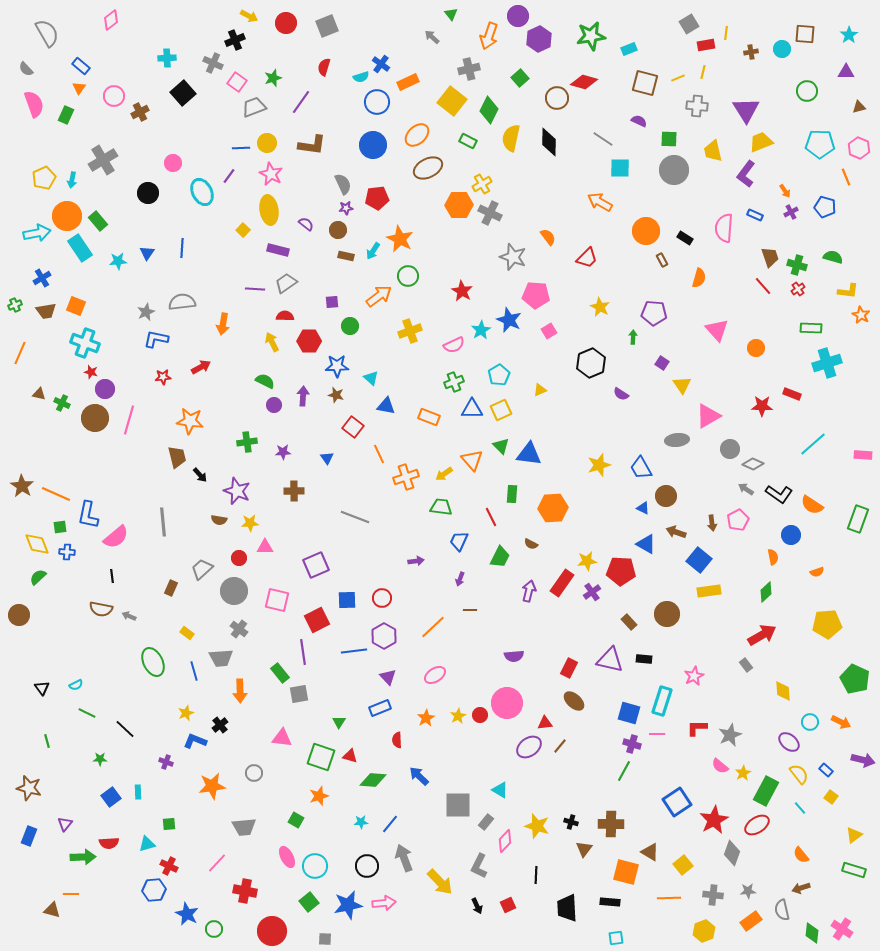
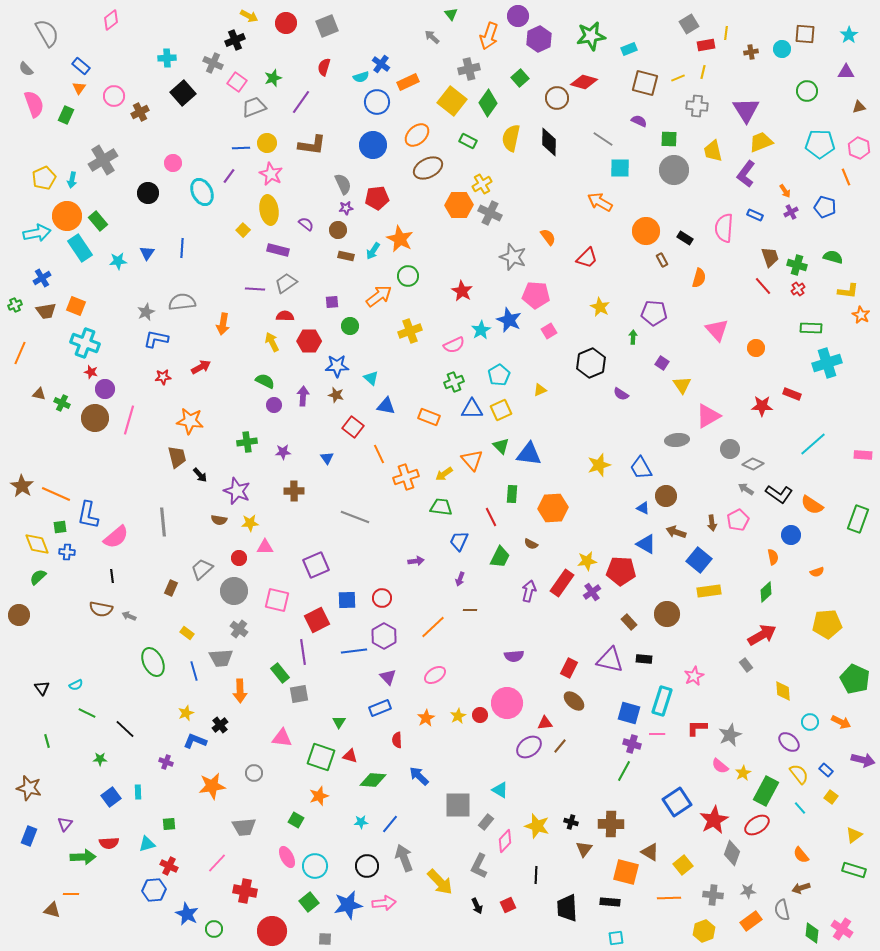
green diamond at (489, 110): moved 1 px left, 7 px up; rotated 8 degrees clockwise
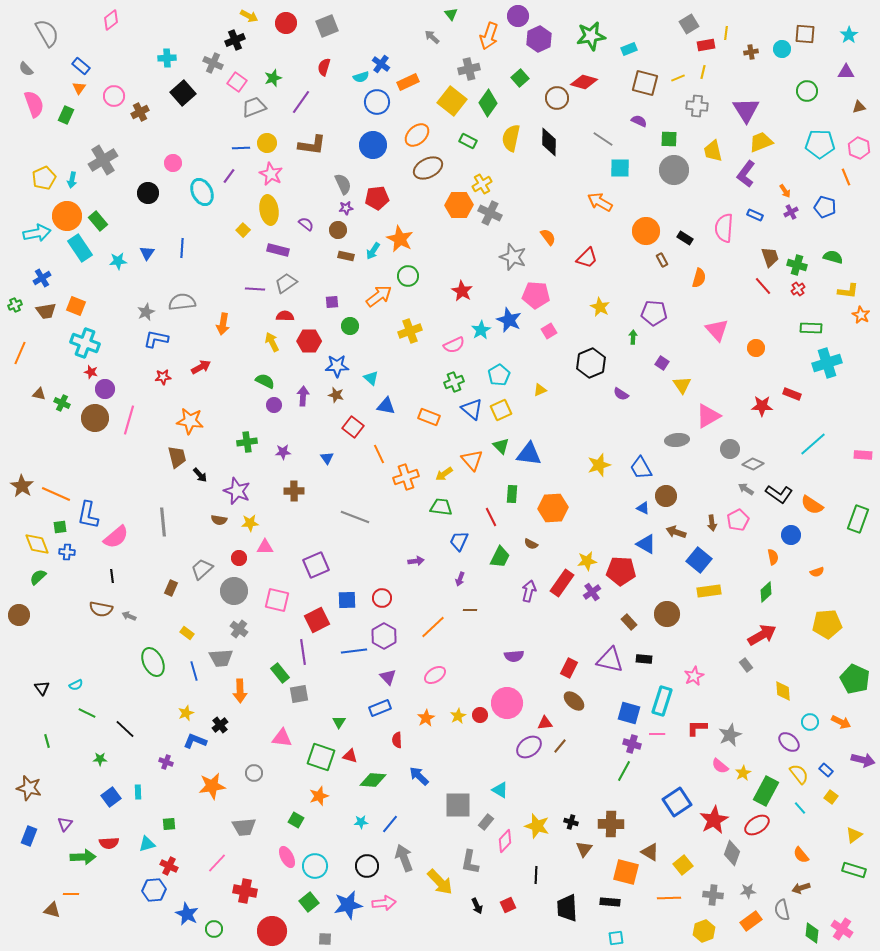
blue triangle at (472, 409): rotated 40 degrees clockwise
gray L-shape at (479, 866): moved 9 px left, 4 px up; rotated 15 degrees counterclockwise
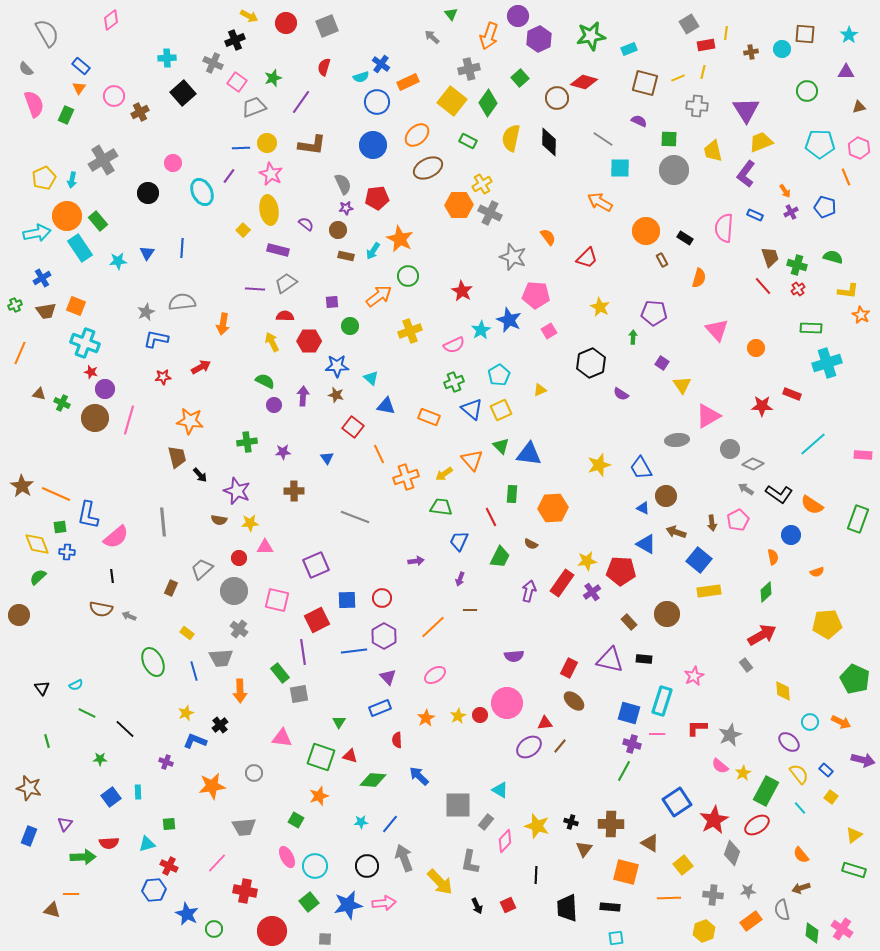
brown triangle at (650, 852): moved 9 px up
black rectangle at (610, 902): moved 5 px down
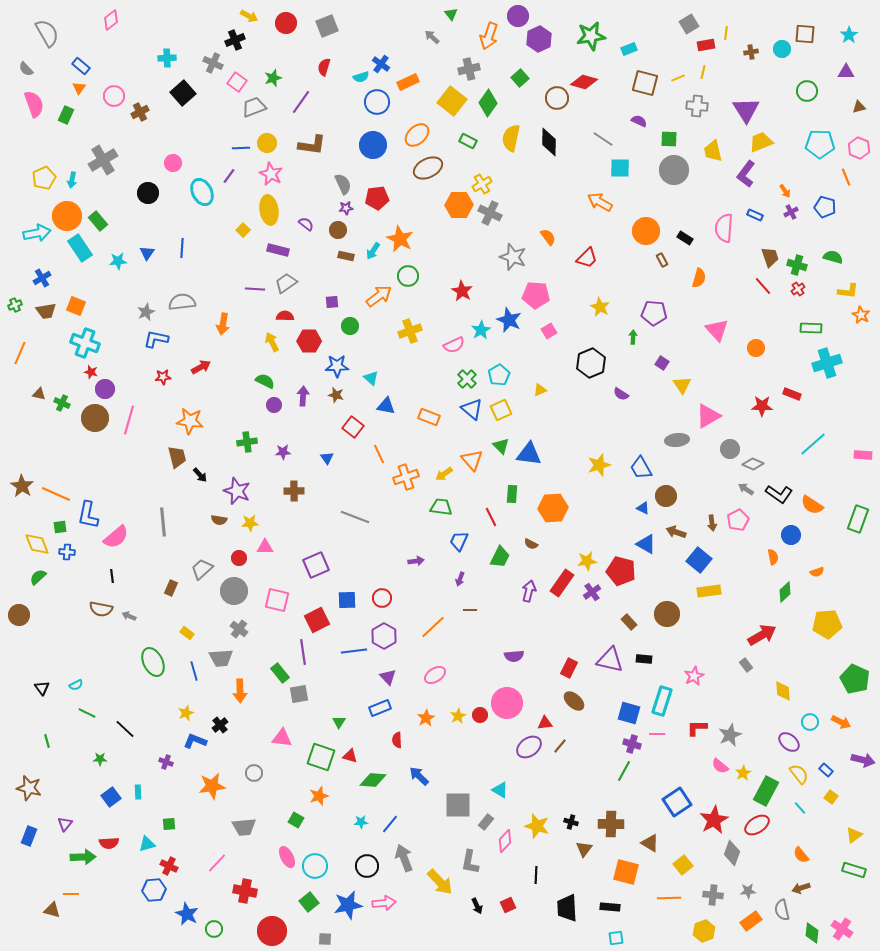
green cross at (454, 382): moved 13 px right, 3 px up; rotated 24 degrees counterclockwise
red pentagon at (621, 571): rotated 12 degrees clockwise
green diamond at (766, 592): moved 19 px right
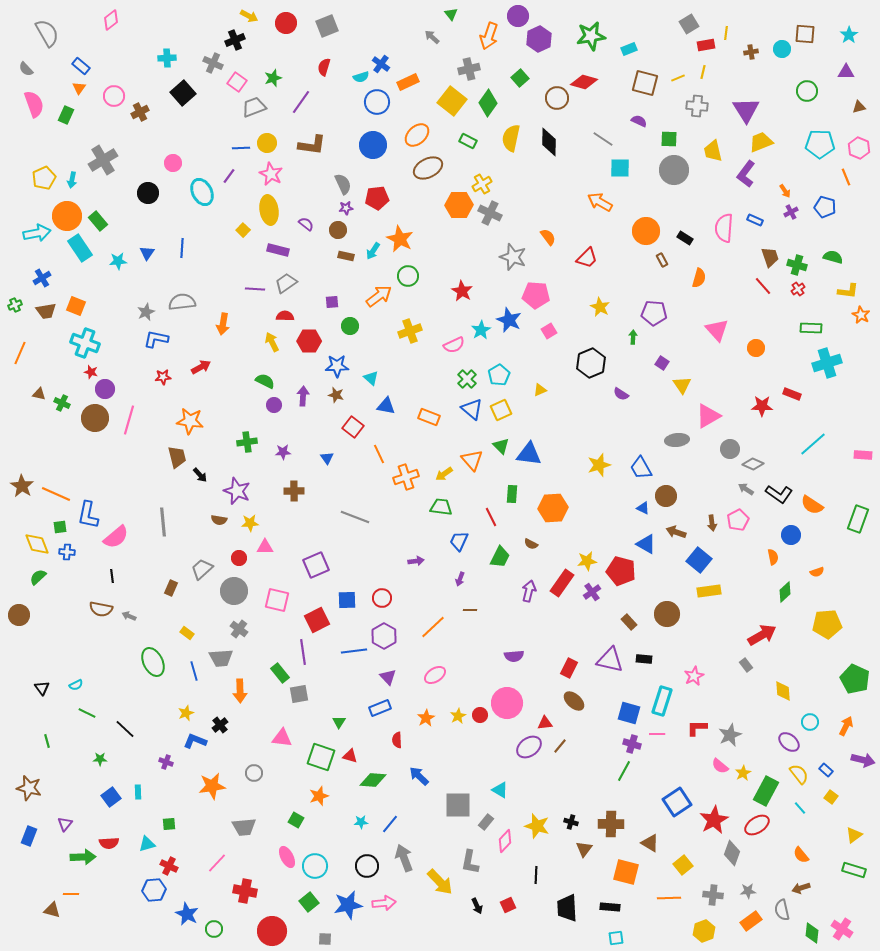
blue rectangle at (755, 215): moved 5 px down
orange arrow at (841, 722): moved 5 px right, 4 px down; rotated 90 degrees counterclockwise
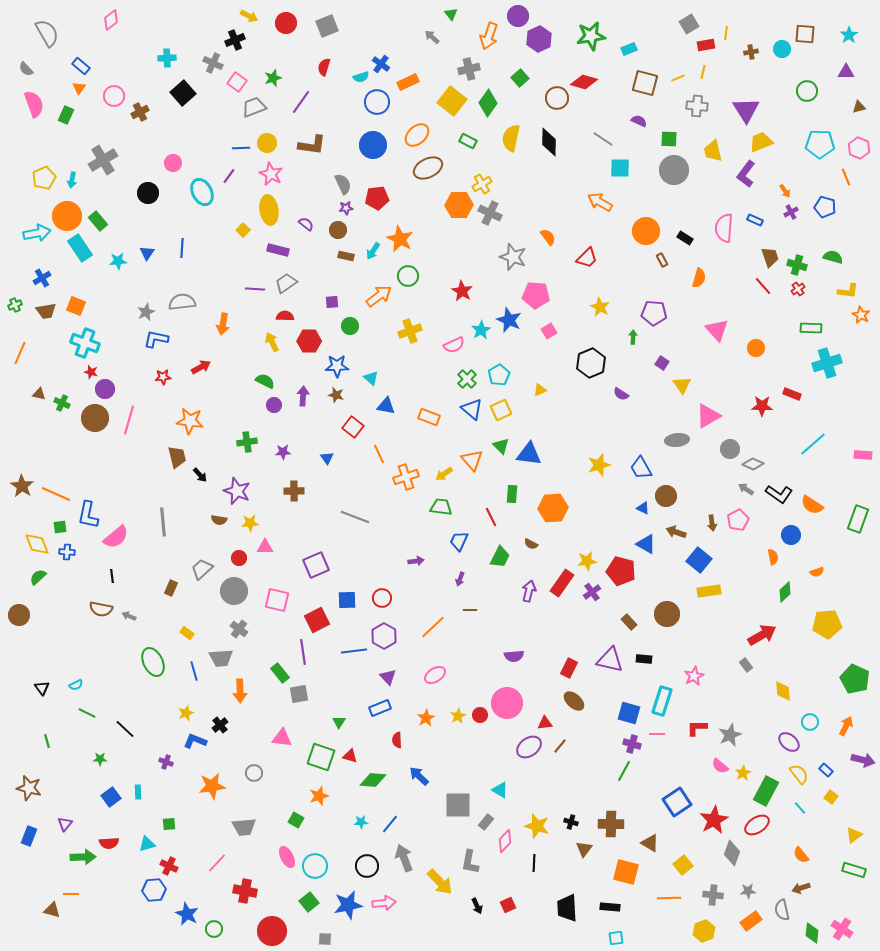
black line at (536, 875): moved 2 px left, 12 px up
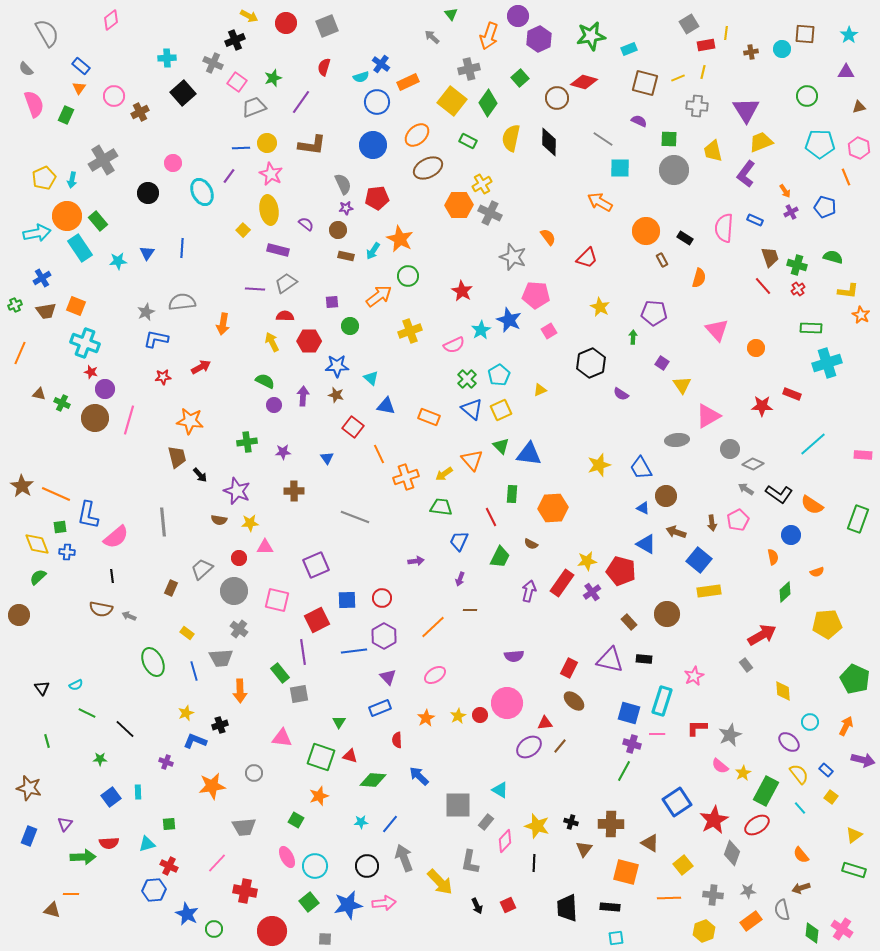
green circle at (807, 91): moved 5 px down
black cross at (220, 725): rotated 21 degrees clockwise
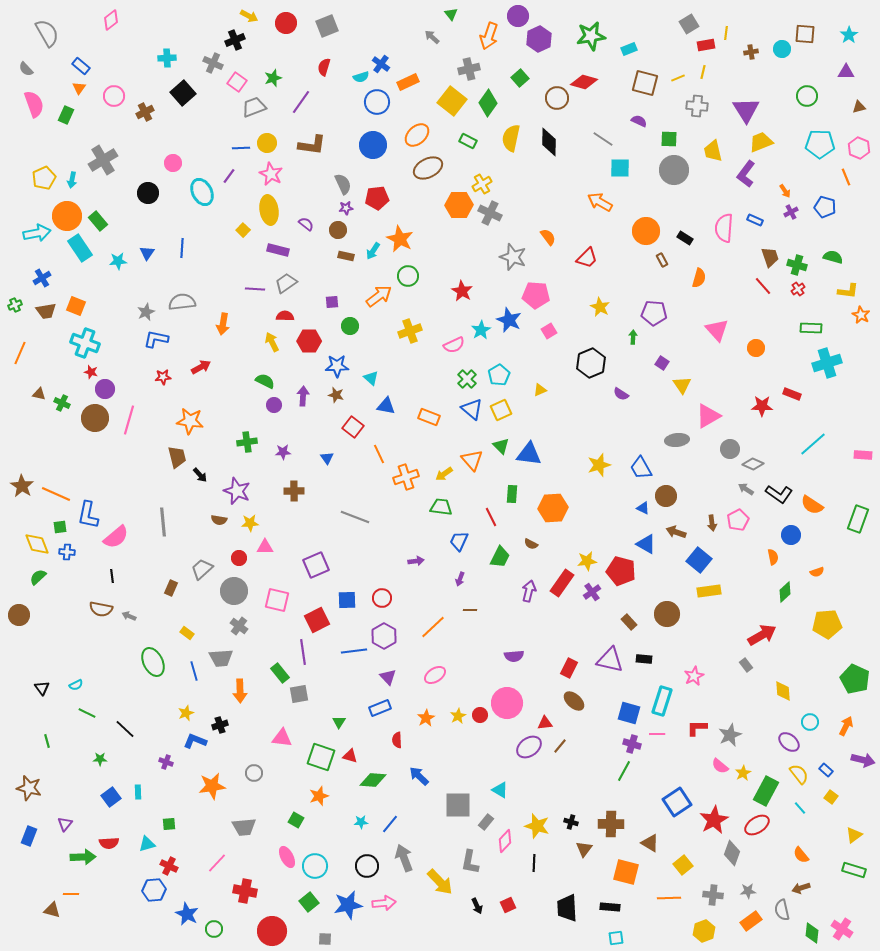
brown cross at (140, 112): moved 5 px right
gray cross at (239, 629): moved 3 px up
